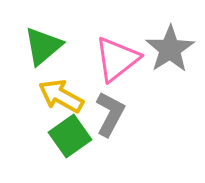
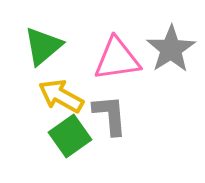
gray star: moved 1 px right
pink triangle: rotated 30 degrees clockwise
gray L-shape: moved 1 px down; rotated 33 degrees counterclockwise
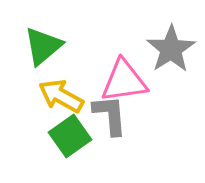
pink triangle: moved 7 px right, 22 px down
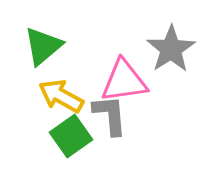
green square: moved 1 px right
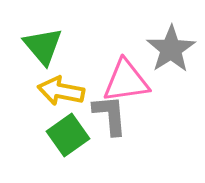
green triangle: rotated 30 degrees counterclockwise
pink triangle: moved 2 px right
yellow arrow: moved 5 px up; rotated 18 degrees counterclockwise
green square: moved 3 px left, 1 px up
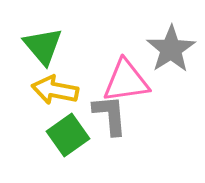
yellow arrow: moved 6 px left, 1 px up
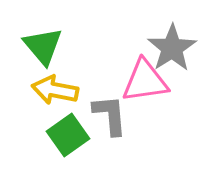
gray star: moved 1 px right, 1 px up
pink triangle: moved 19 px right
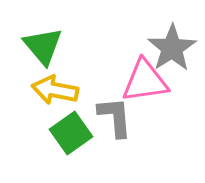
gray L-shape: moved 5 px right, 2 px down
green square: moved 3 px right, 2 px up
